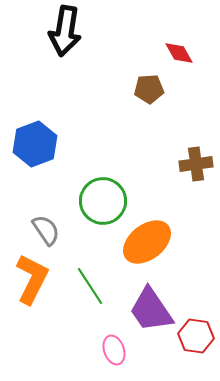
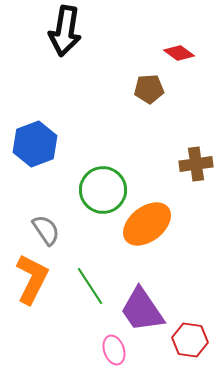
red diamond: rotated 24 degrees counterclockwise
green circle: moved 11 px up
orange ellipse: moved 18 px up
purple trapezoid: moved 9 px left
red hexagon: moved 6 px left, 4 px down
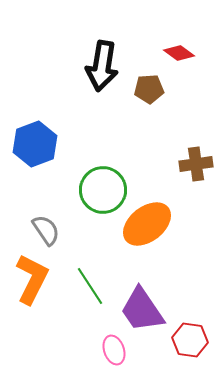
black arrow: moved 37 px right, 35 px down
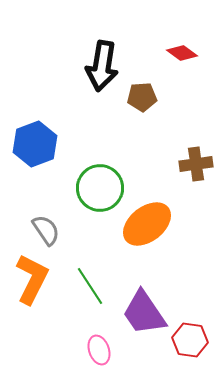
red diamond: moved 3 px right
brown pentagon: moved 7 px left, 8 px down
green circle: moved 3 px left, 2 px up
purple trapezoid: moved 2 px right, 3 px down
pink ellipse: moved 15 px left
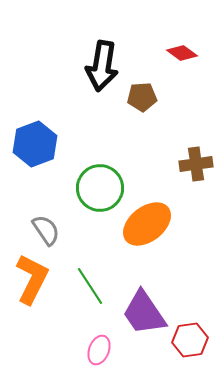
red hexagon: rotated 16 degrees counterclockwise
pink ellipse: rotated 40 degrees clockwise
